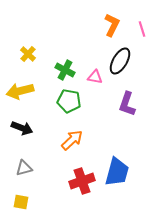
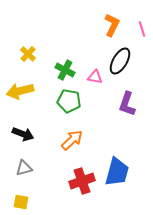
black arrow: moved 1 px right, 6 px down
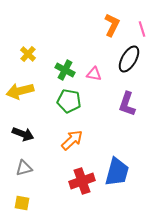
black ellipse: moved 9 px right, 2 px up
pink triangle: moved 1 px left, 3 px up
yellow square: moved 1 px right, 1 px down
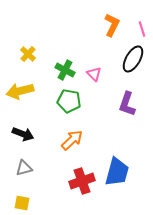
black ellipse: moved 4 px right
pink triangle: rotated 35 degrees clockwise
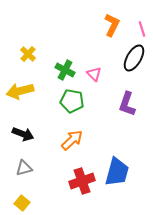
black ellipse: moved 1 px right, 1 px up
green pentagon: moved 3 px right
yellow square: rotated 28 degrees clockwise
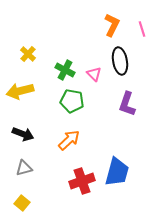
black ellipse: moved 14 px left, 3 px down; rotated 40 degrees counterclockwise
orange arrow: moved 3 px left
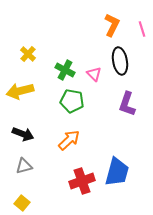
gray triangle: moved 2 px up
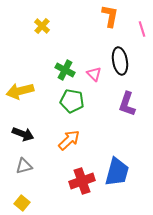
orange L-shape: moved 2 px left, 9 px up; rotated 15 degrees counterclockwise
yellow cross: moved 14 px right, 28 px up
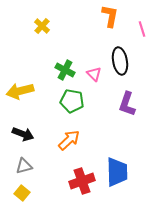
blue trapezoid: rotated 16 degrees counterclockwise
yellow square: moved 10 px up
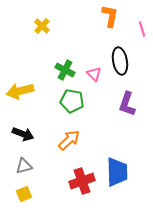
yellow square: moved 2 px right, 1 px down; rotated 28 degrees clockwise
